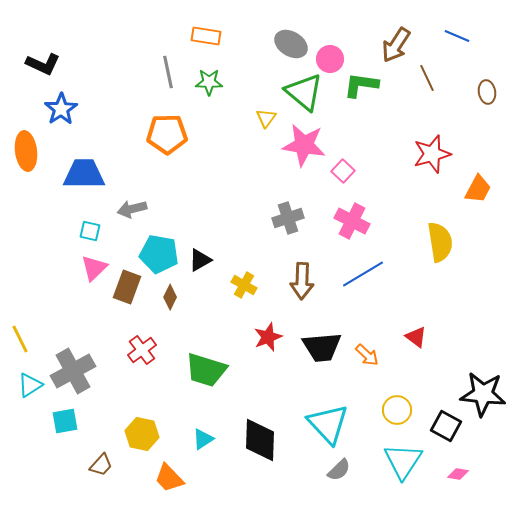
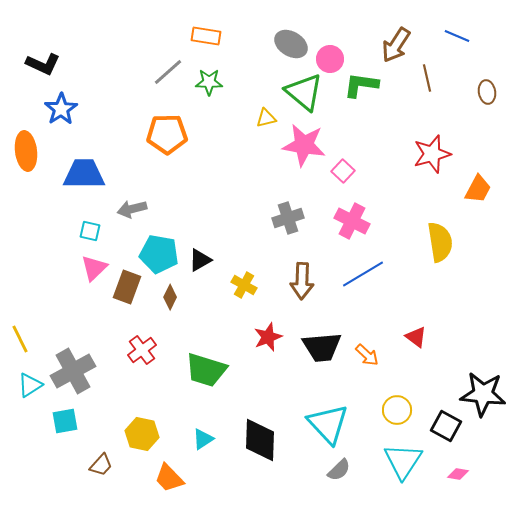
gray line at (168, 72): rotated 60 degrees clockwise
brown line at (427, 78): rotated 12 degrees clockwise
yellow triangle at (266, 118): rotated 40 degrees clockwise
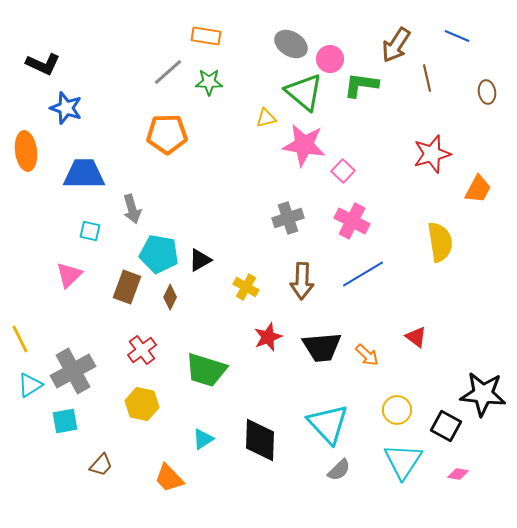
blue star at (61, 109): moved 5 px right, 1 px up; rotated 20 degrees counterclockwise
gray arrow at (132, 209): rotated 92 degrees counterclockwise
pink triangle at (94, 268): moved 25 px left, 7 px down
yellow cross at (244, 285): moved 2 px right, 2 px down
yellow hexagon at (142, 434): moved 30 px up
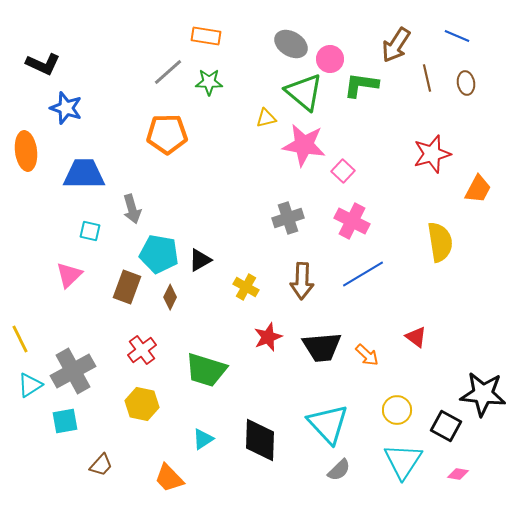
brown ellipse at (487, 92): moved 21 px left, 9 px up
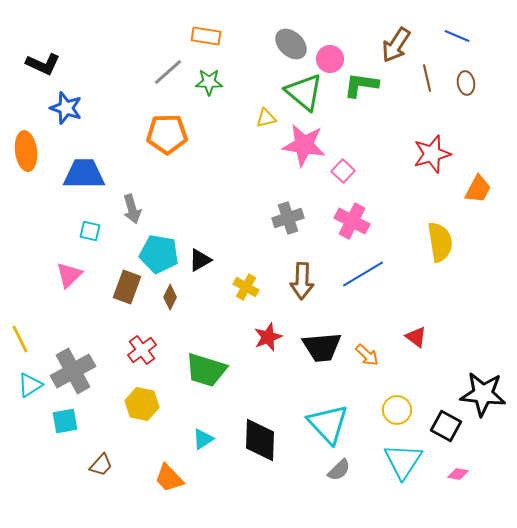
gray ellipse at (291, 44): rotated 12 degrees clockwise
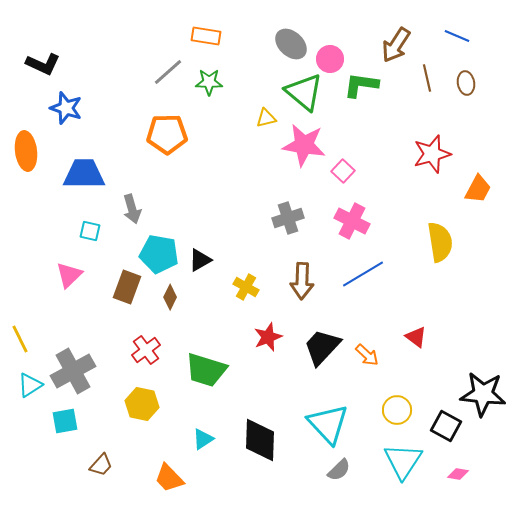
black trapezoid at (322, 347): rotated 138 degrees clockwise
red cross at (142, 350): moved 4 px right
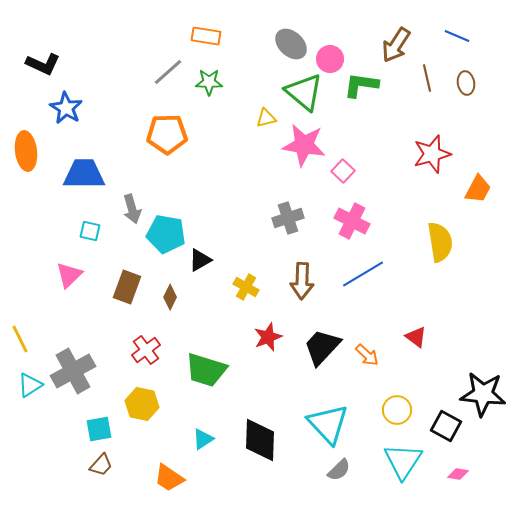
blue star at (66, 108): rotated 12 degrees clockwise
cyan pentagon at (159, 254): moved 7 px right, 20 px up
cyan square at (65, 421): moved 34 px right, 8 px down
orange trapezoid at (169, 478): rotated 12 degrees counterclockwise
